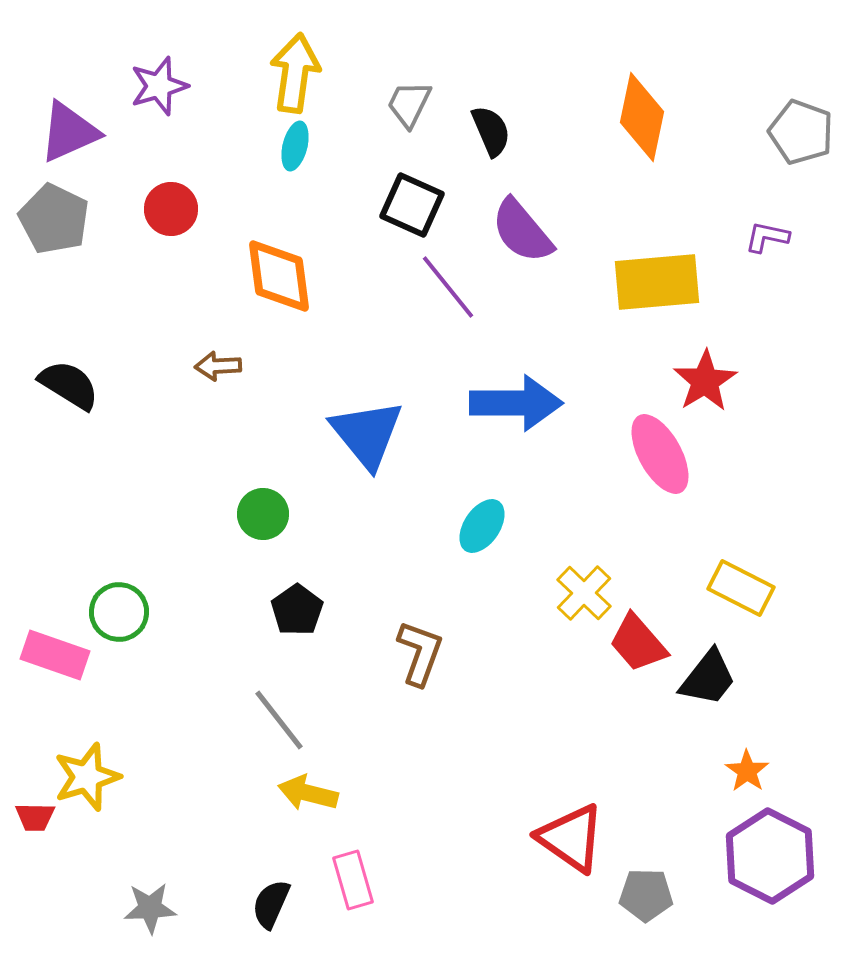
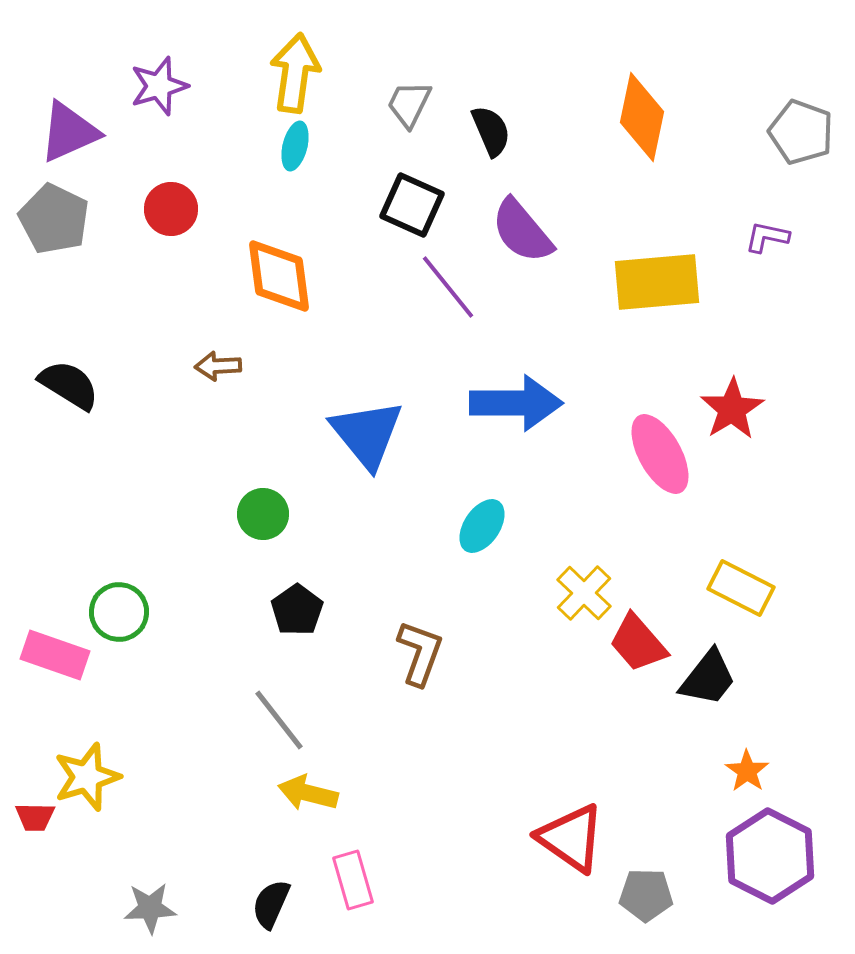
red star at (705, 381): moved 27 px right, 28 px down
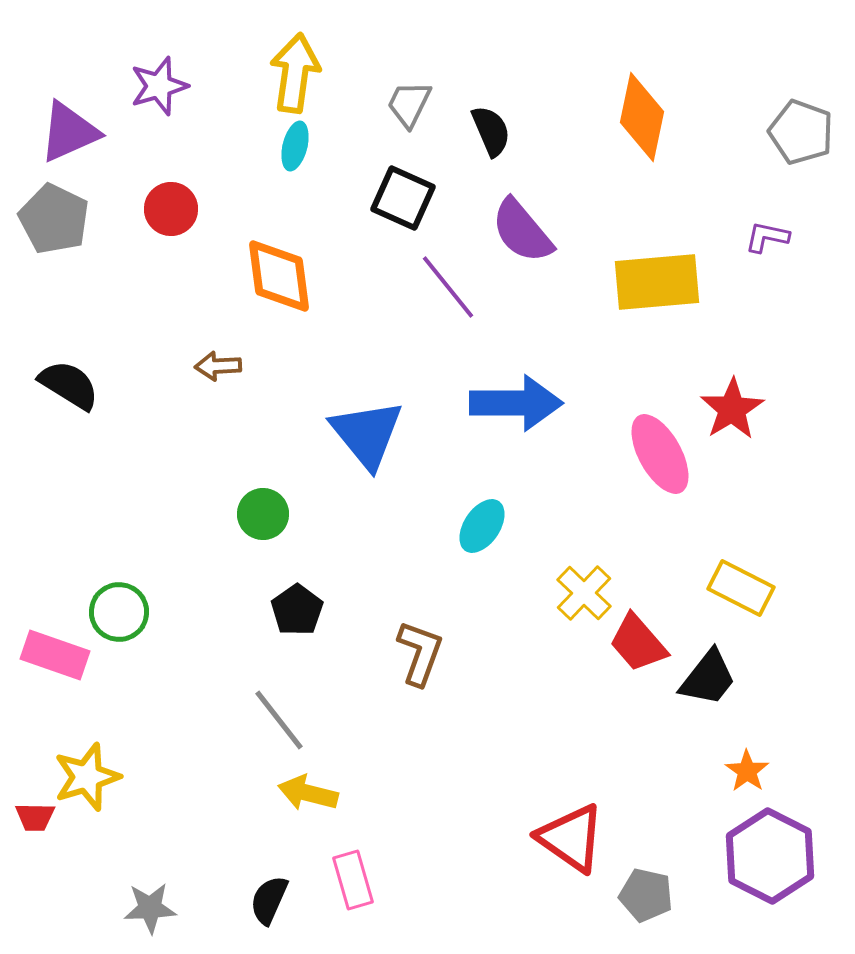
black square at (412, 205): moved 9 px left, 7 px up
gray pentagon at (646, 895): rotated 12 degrees clockwise
black semicircle at (271, 904): moved 2 px left, 4 px up
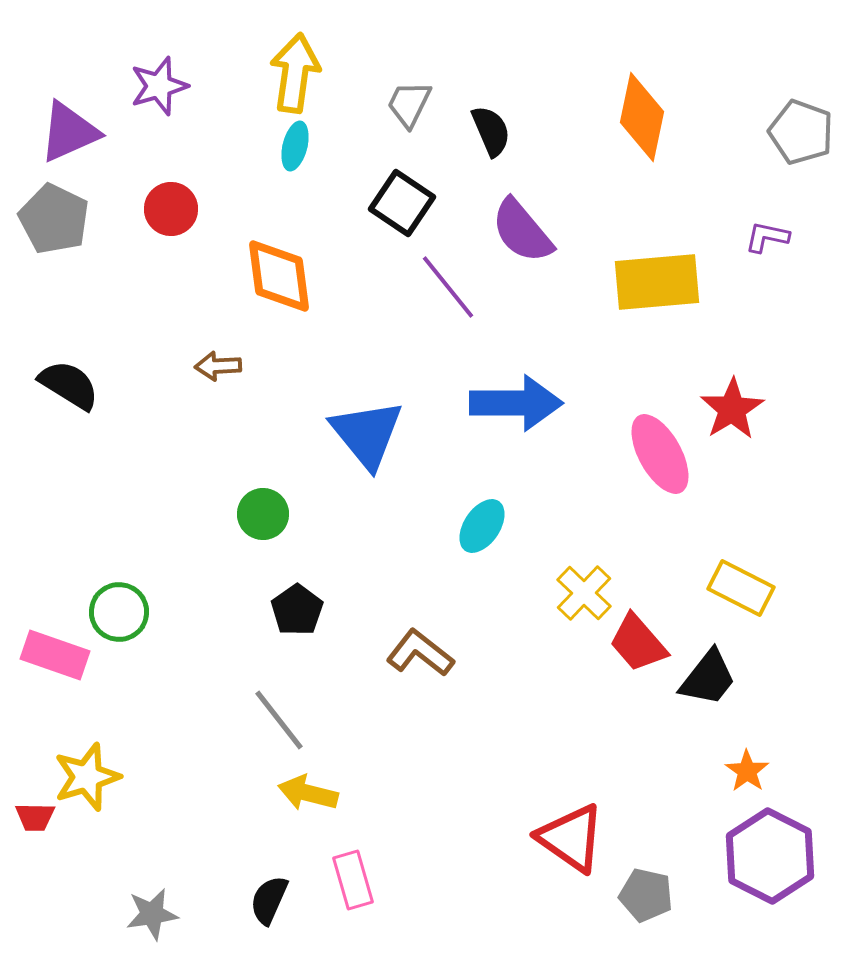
black square at (403, 198): moved 1 px left, 5 px down; rotated 10 degrees clockwise
brown L-shape at (420, 653): rotated 72 degrees counterclockwise
gray star at (150, 908): moved 2 px right, 6 px down; rotated 6 degrees counterclockwise
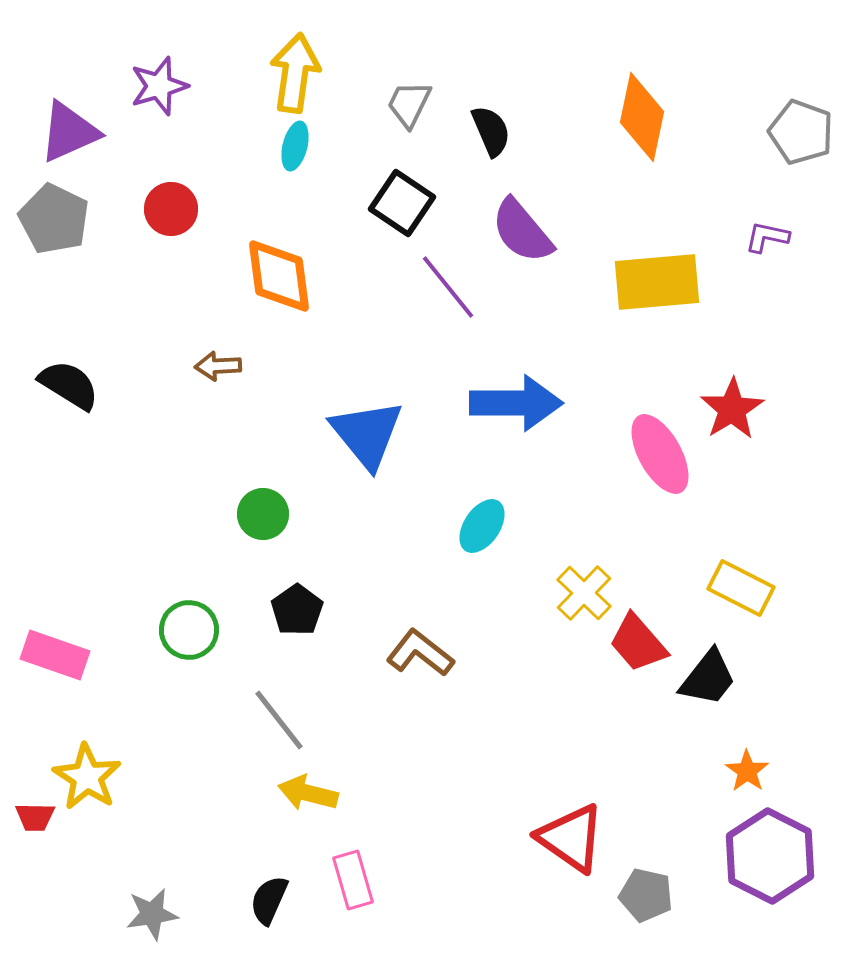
green circle at (119, 612): moved 70 px right, 18 px down
yellow star at (87, 777): rotated 22 degrees counterclockwise
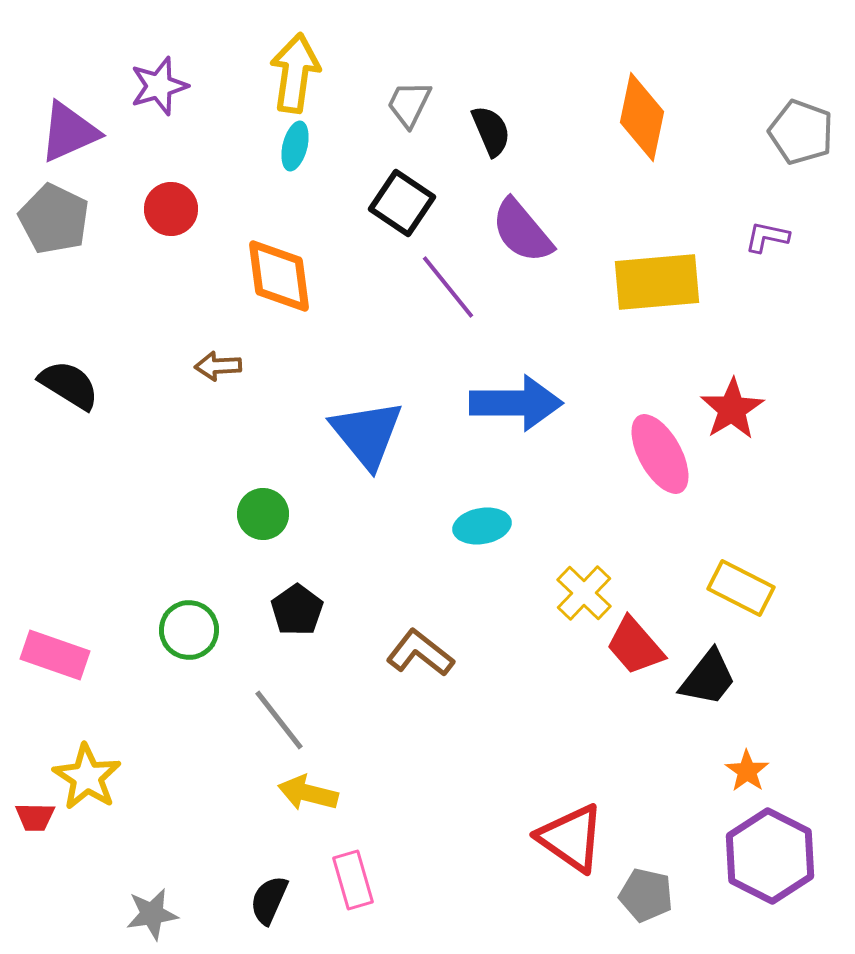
cyan ellipse at (482, 526): rotated 46 degrees clockwise
red trapezoid at (638, 643): moved 3 px left, 3 px down
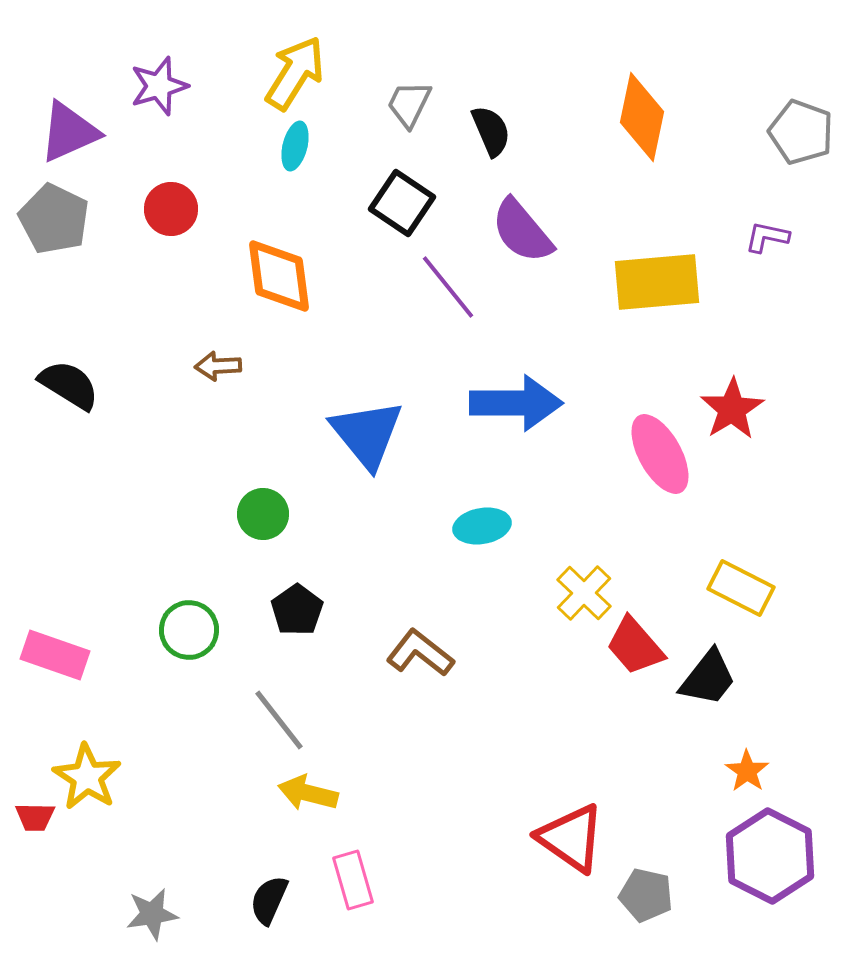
yellow arrow at (295, 73): rotated 24 degrees clockwise
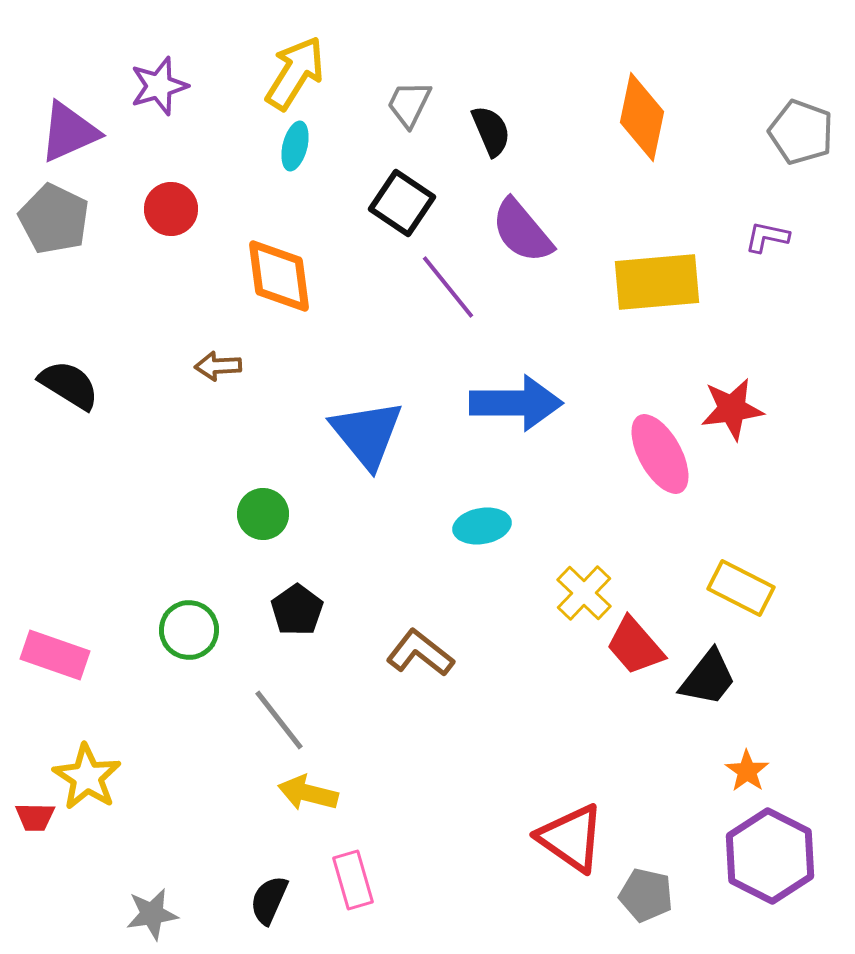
red star at (732, 409): rotated 24 degrees clockwise
